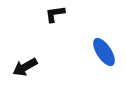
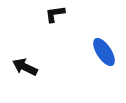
black arrow: rotated 55 degrees clockwise
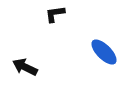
blue ellipse: rotated 12 degrees counterclockwise
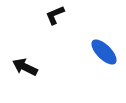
black L-shape: moved 1 px down; rotated 15 degrees counterclockwise
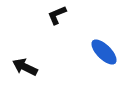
black L-shape: moved 2 px right
